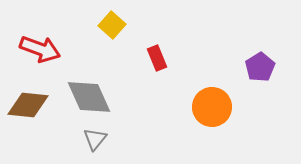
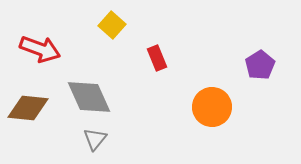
purple pentagon: moved 2 px up
brown diamond: moved 3 px down
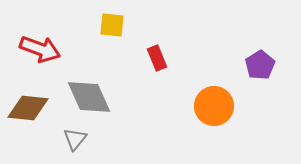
yellow square: rotated 36 degrees counterclockwise
orange circle: moved 2 px right, 1 px up
gray triangle: moved 20 px left
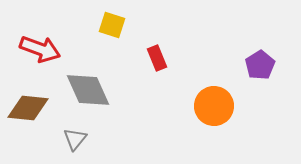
yellow square: rotated 12 degrees clockwise
gray diamond: moved 1 px left, 7 px up
